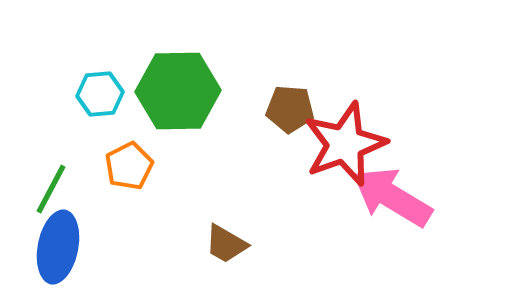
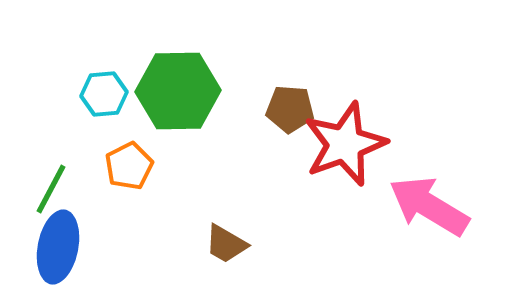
cyan hexagon: moved 4 px right
pink arrow: moved 37 px right, 9 px down
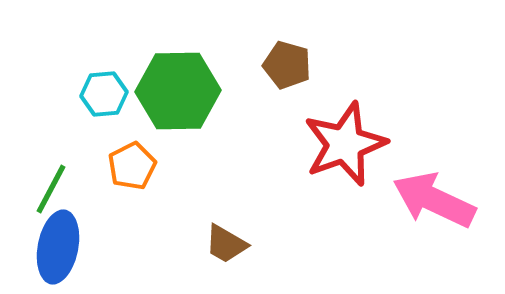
brown pentagon: moved 3 px left, 44 px up; rotated 12 degrees clockwise
orange pentagon: moved 3 px right
pink arrow: moved 5 px right, 6 px up; rotated 6 degrees counterclockwise
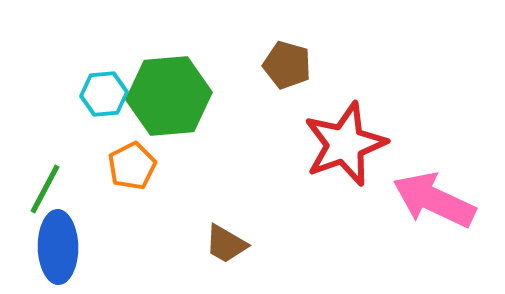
green hexagon: moved 9 px left, 5 px down; rotated 4 degrees counterclockwise
green line: moved 6 px left
blue ellipse: rotated 12 degrees counterclockwise
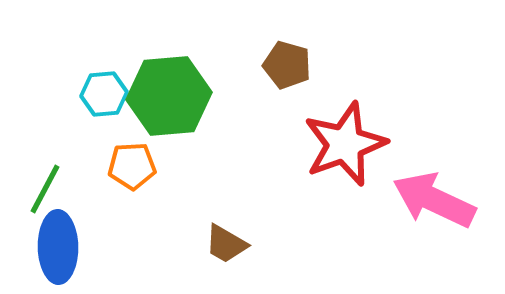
orange pentagon: rotated 24 degrees clockwise
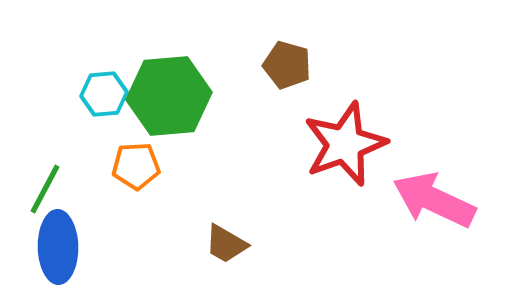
orange pentagon: moved 4 px right
